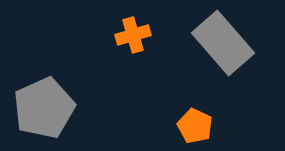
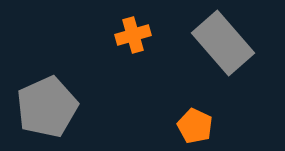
gray pentagon: moved 3 px right, 1 px up
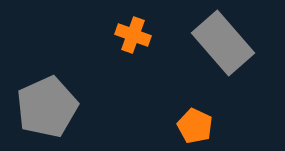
orange cross: rotated 36 degrees clockwise
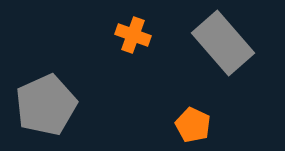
gray pentagon: moved 1 px left, 2 px up
orange pentagon: moved 2 px left, 1 px up
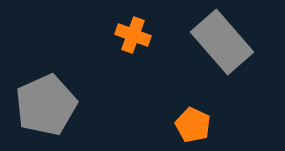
gray rectangle: moved 1 px left, 1 px up
